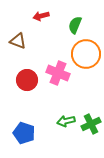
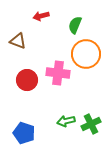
pink cross: rotated 15 degrees counterclockwise
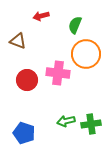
green cross: rotated 18 degrees clockwise
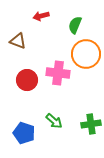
green arrow: moved 12 px left; rotated 126 degrees counterclockwise
